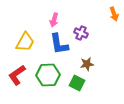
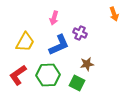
pink arrow: moved 2 px up
purple cross: moved 1 px left
blue L-shape: moved 1 px down; rotated 105 degrees counterclockwise
red L-shape: moved 1 px right
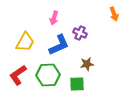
green square: moved 1 px down; rotated 28 degrees counterclockwise
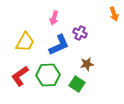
red L-shape: moved 2 px right, 1 px down
green square: rotated 35 degrees clockwise
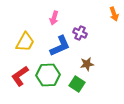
blue L-shape: moved 1 px right, 1 px down
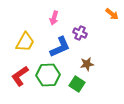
orange arrow: moved 2 px left; rotated 32 degrees counterclockwise
blue L-shape: moved 1 px down
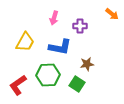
purple cross: moved 7 px up; rotated 24 degrees counterclockwise
blue L-shape: rotated 35 degrees clockwise
red L-shape: moved 2 px left, 9 px down
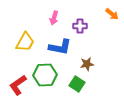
green hexagon: moved 3 px left
